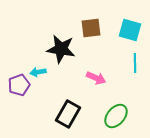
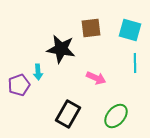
cyan arrow: rotated 84 degrees counterclockwise
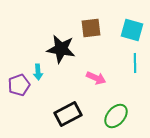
cyan square: moved 2 px right
black rectangle: rotated 32 degrees clockwise
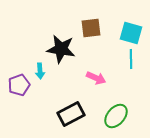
cyan square: moved 1 px left, 3 px down
cyan line: moved 4 px left, 4 px up
cyan arrow: moved 2 px right, 1 px up
black rectangle: moved 3 px right
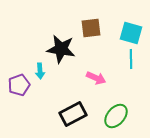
black rectangle: moved 2 px right
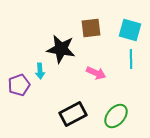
cyan square: moved 1 px left, 3 px up
pink arrow: moved 5 px up
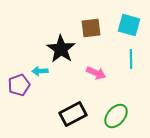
cyan square: moved 1 px left, 5 px up
black star: rotated 24 degrees clockwise
cyan arrow: rotated 91 degrees clockwise
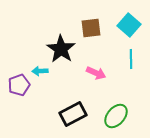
cyan square: rotated 25 degrees clockwise
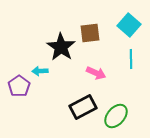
brown square: moved 1 px left, 5 px down
black star: moved 2 px up
purple pentagon: moved 1 px down; rotated 15 degrees counterclockwise
black rectangle: moved 10 px right, 7 px up
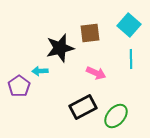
black star: moved 1 px left, 1 px down; rotated 24 degrees clockwise
